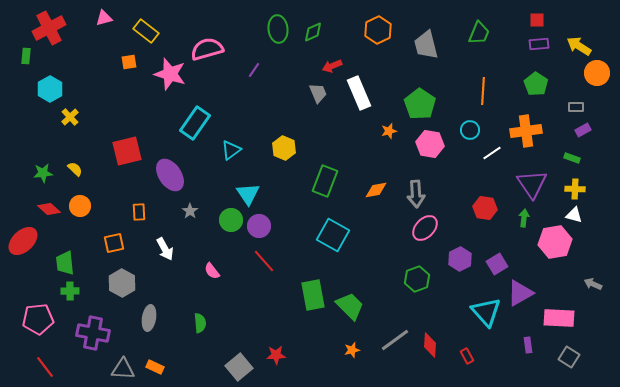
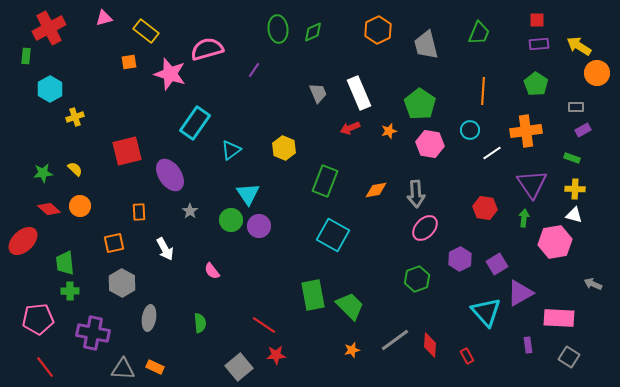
red arrow at (332, 66): moved 18 px right, 62 px down
yellow cross at (70, 117): moved 5 px right; rotated 24 degrees clockwise
red line at (264, 261): moved 64 px down; rotated 15 degrees counterclockwise
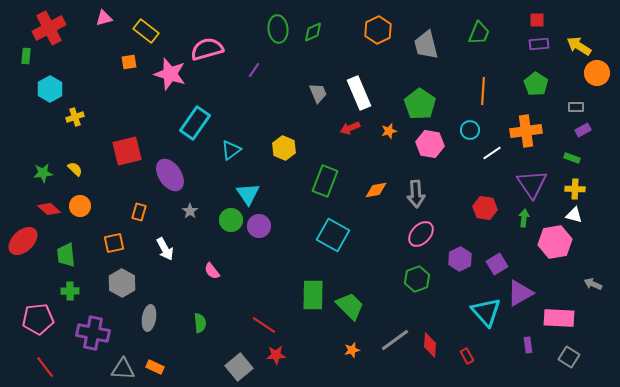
orange rectangle at (139, 212): rotated 18 degrees clockwise
pink ellipse at (425, 228): moved 4 px left, 6 px down
green trapezoid at (65, 263): moved 1 px right, 8 px up
green rectangle at (313, 295): rotated 12 degrees clockwise
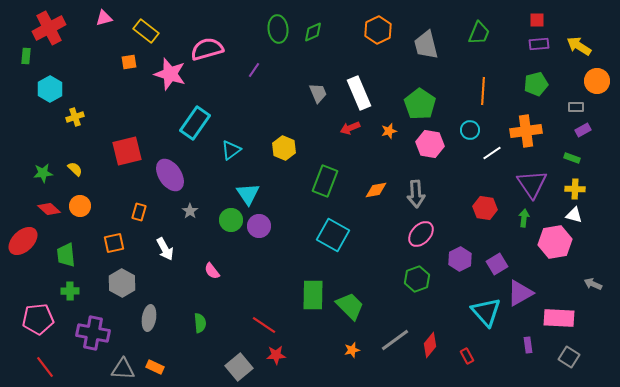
orange circle at (597, 73): moved 8 px down
green pentagon at (536, 84): rotated 25 degrees clockwise
red diamond at (430, 345): rotated 35 degrees clockwise
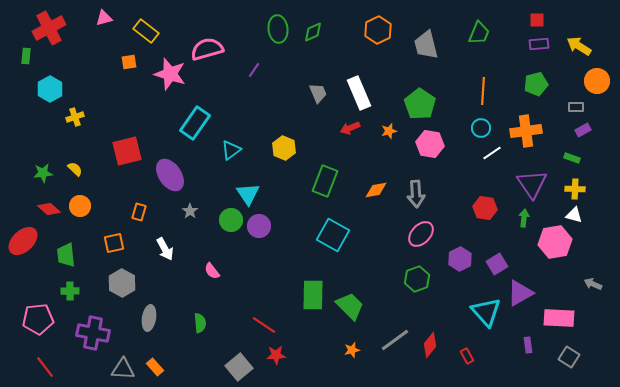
cyan circle at (470, 130): moved 11 px right, 2 px up
orange rectangle at (155, 367): rotated 24 degrees clockwise
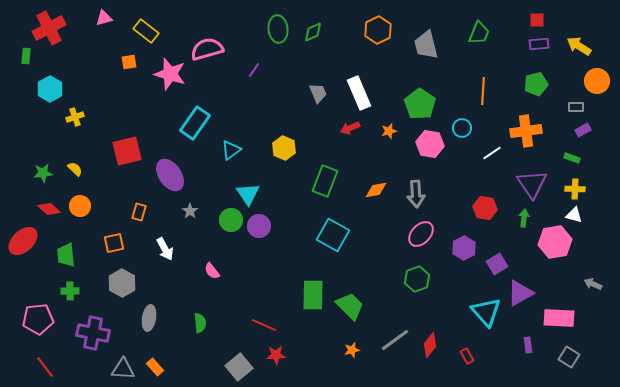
cyan circle at (481, 128): moved 19 px left
purple hexagon at (460, 259): moved 4 px right, 11 px up
red line at (264, 325): rotated 10 degrees counterclockwise
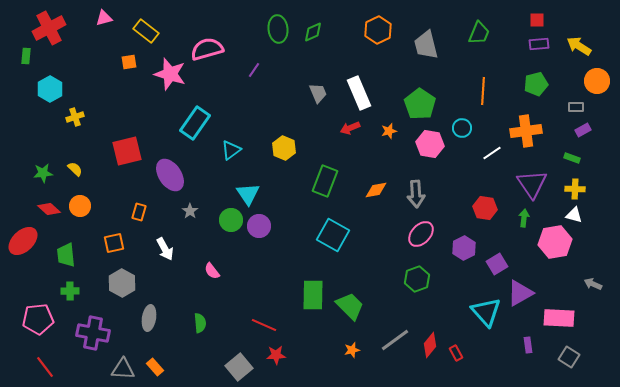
red rectangle at (467, 356): moved 11 px left, 3 px up
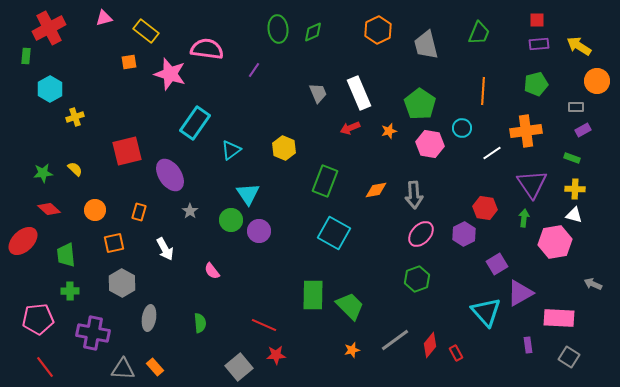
pink semicircle at (207, 49): rotated 24 degrees clockwise
gray arrow at (416, 194): moved 2 px left, 1 px down
orange circle at (80, 206): moved 15 px right, 4 px down
purple circle at (259, 226): moved 5 px down
cyan square at (333, 235): moved 1 px right, 2 px up
purple hexagon at (464, 248): moved 14 px up
